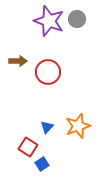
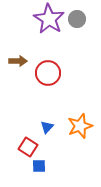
purple star: moved 2 px up; rotated 12 degrees clockwise
red circle: moved 1 px down
orange star: moved 2 px right
blue square: moved 3 px left, 2 px down; rotated 32 degrees clockwise
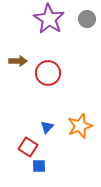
gray circle: moved 10 px right
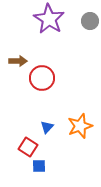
gray circle: moved 3 px right, 2 px down
red circle: moved 6 px left, 5 px down
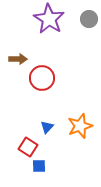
gray circle: moved 1 px left, 2 px up
brown arrow: moved 2 px up
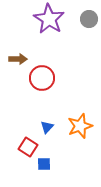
blue square: moved 5 px right, 2 px up
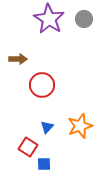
gray circle: moved 5 px left
red circle: moved 7 px down
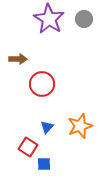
red circle: moved 1 px up
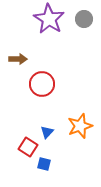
blue triangle: moved 5 px down
blue square: rotated 16 degrees clockwise
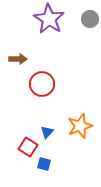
gray circle: moved 6 px right
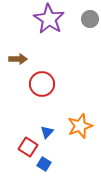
blue square: rotated 16 degrees clockwise
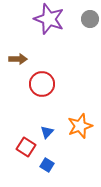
purple star: rotated 12 degrees counterclockwise
red square: moved 2 px left
blue square: moved 3 px right, 1 px down
